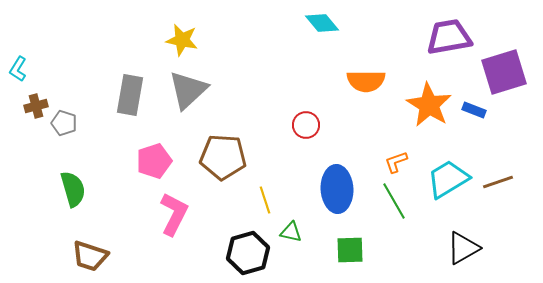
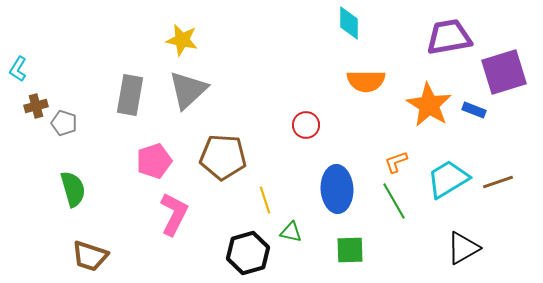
cyan diamond: moved 27 px right; rotated 40 degrees clockwise
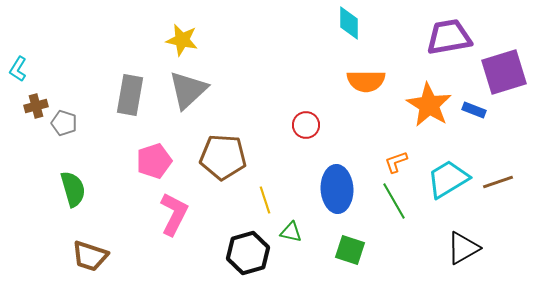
green square: rotated 20 degrees clockwise
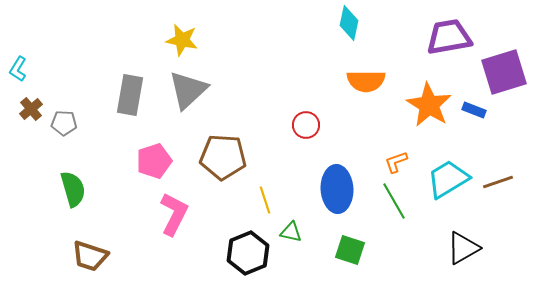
cyan diamond: rotated 12 degrees clockwise
brown cross: moved 5 px left, 3 px down; rotated 25 degrees counterclockwise
gray pentagon: rotated 15 degrees counterclockwise
black hexagon: rotated 6 degrees counterclockwise
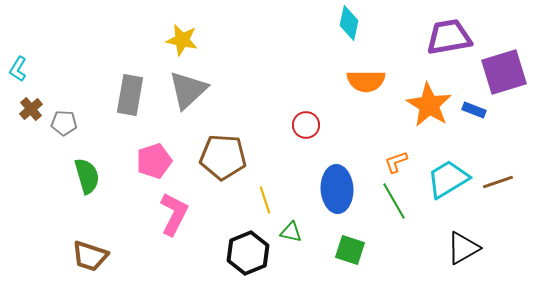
green semicircle: moved 14 px right, 13 px up
